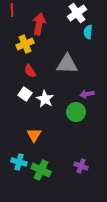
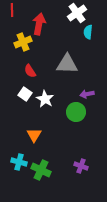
yellow cross: moved 2 px left, 2 px up
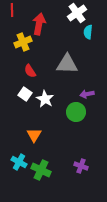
cyan cross: rotated 14 degrees clockwise
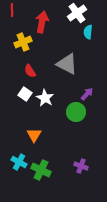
red arrow: moved 3 px right, 2 px up
gray triangle: rotated 25 degrees clockwise
purple arrow: rotated 144 degrees clockwise
white star: moved 1 px up
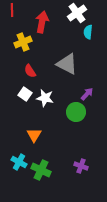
white star: rotated 18 degrees counterclockwise
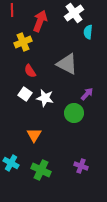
white cross: moved 3 px left
red arrow: moved 2 px left, 1 px up; rotated 10 degrees clockwise
green circle: moved 2 px left, 1 px down
cyan cross: moved 8 px left, 1 px down
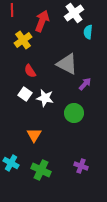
red arrow: moved 2 px right
yellow cross: moved 2 px up; rotated 12 degrees counterclockwise
purple arrow: moved 2 px left, 10 px up
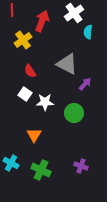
white star: moved 4 px down; rotated 12 degrees counterclockwise
